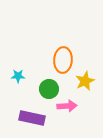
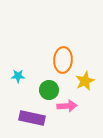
green circle: moved 1 px down
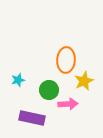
orange ellipse: moved 3 px right
cyan star: moved 4 px down; rotated 16 degrees counterclockwise
yellow star: moved 1 px left
pink arrow: moved 1 px right, 2 px up
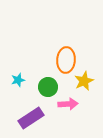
green circle: moved 1 px left, 3 px up
purple rectangle: moved 1 px left; rotated 45 degrees counterclockwise
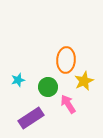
pink arrow: rotated 120 degrees counterclockwise
